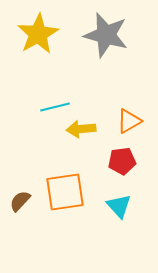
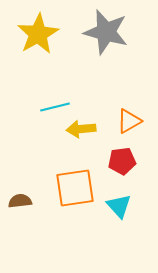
gray star: moved 3 px up
orange square: moved 10 px right, 4 px up
brown semicircle: rotated 40 degrees clockwise
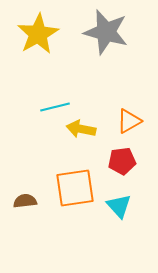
yellow arrow: rotated 16 degrees clockwise
brown semicircle: moved 5 px right
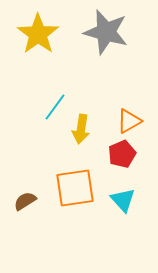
yellow star: rotated 6 degrees counterclockwise
cyan line: rotated 40 degrees counterclockwise
yellow arrow: rotated 92 degrees counterclockwise
red pentagon: moved 7 px up; rotated 16 degrees counterclockwise
brown semicircle: rotated 25 degrees counterclockwise
cyan triangle: moved 4 px right, 6 px up
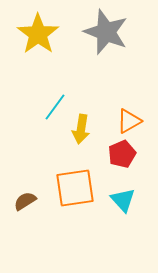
gray star: rotated 6 degrees clockwise
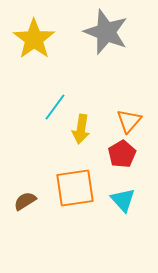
yellow star: moved 4 px left, 5 px down
orange triangle: rotated 20 degrees counterclockwise
red pentagon: rotated 8 degrees counterclockwise
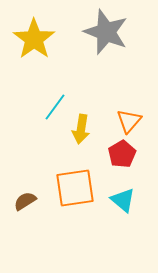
cyan triangle: rotated 8 degrees counterclockwise
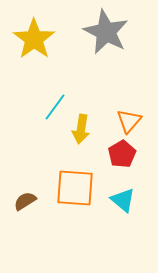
gray star: rotated 6 degrees clockwise
orange square: rotated 12 degrees clockwise
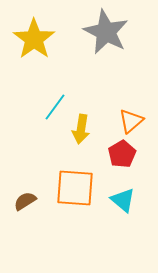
orange triangle: moved 2 px right; rotated 8 degrees clockwise
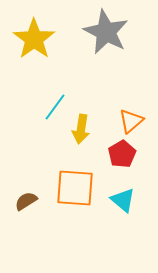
brown semicircle: moved 1 px right
